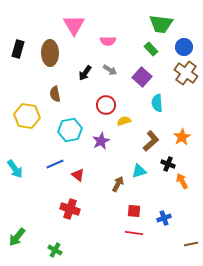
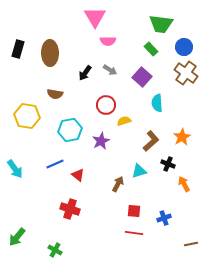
pink triangle: moved 21 px right, 8 px up
brown semicircle: rotated 70 degrees counterclockwise
orange arrow: moved 2 px right, 3 px down
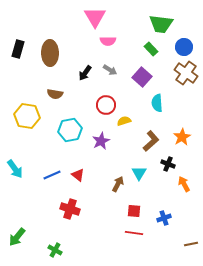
blue line: moved 3 px left, 11 px down
cyan triangle: moved 2 px down; rotated 42 degrees counterclockwise
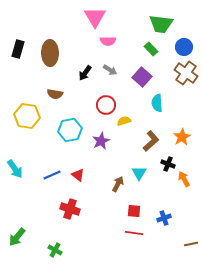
orange arrow: moved 5 px up
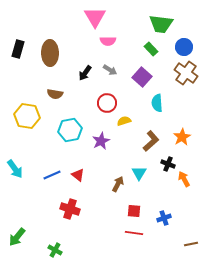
red circle: moved 1 px right, 2 px up
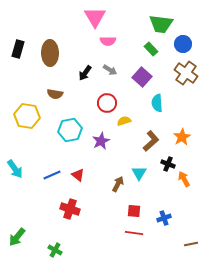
blue circle: moved 1 px left, 3 px up
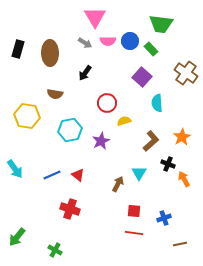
blue circle: moved 53 px left, 3 px up
gray arrow: moved 25 px left, 27 px up
brown line: moved 11 px left
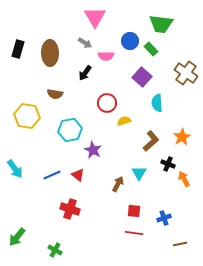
pink semicircle: moved 2 px left, 15 px down
purple star: moved 8 px left, 9 px down; rotated 18 degrees counterclockwise
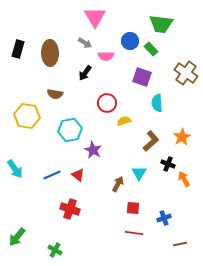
purple square: rotated 24 degrees counterclockwise
red square: moved 1 px left, 3 px up
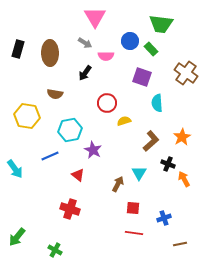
blue line: moved 2 px left, 19 px up
